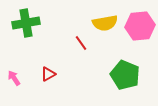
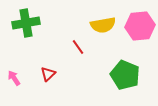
yellow semicircle: moved 2 px left, 2 px down
red line: moved 3 px left, 4 px down
red triangle: rotated 14 degrees counterclockwise
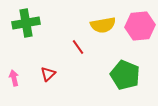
pink arrow: rotated 21 degrees clockwise
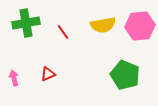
red line: moved 15 px left, 15 px up
red triangle: rotated 21 degrees clockwise
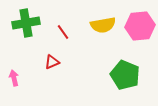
red triangle: moved 4 px right, 12 px up
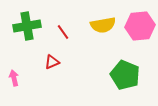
green cross: moved 1 px right, 3 px down
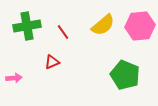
yellow semicircle: rotated 30 degrees counterclockwise
pink arrow: rotated 98 degrees clockwise
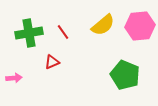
green cross: moved 2 px right, 7 px down
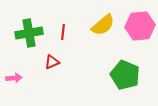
red line: rotated 42 degrees clockwise
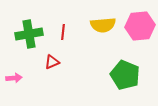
yellow semicircle: rotated 35 degrees clockwise
green cross: moved 1 px down
